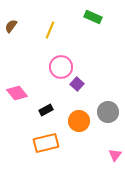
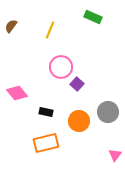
black rectangle: moved 2 px down; rotated 40 degrees clockwise
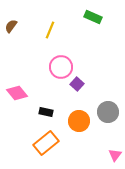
orange rectangle: rotated 25 degrees counterclockwise
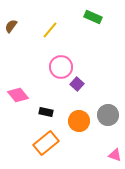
yellow line: rotated 18 degrees clockwise
pink diamond: moved 1 px right, 2 px down
gray circle: moved 3 px down
pink triangle: rotated 48 degrees counterclockwise
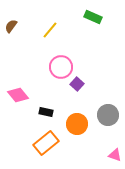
orange circle: moved 2 px left, 3 px down
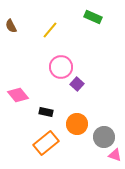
brown semicircle: rotated 64 degrees counterclockwise
gray circle: moved 4 px left, 22 px down
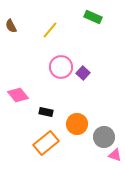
purple square: moved 6 px right, 11 px up
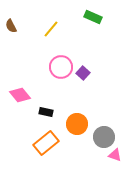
yellow line: moved 1 px right, 1 px up
pink diamond: moved 2 px right
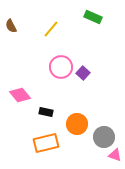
orange rectangle: rotated 25 degrees clockwise
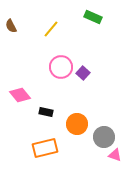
orange rectangle: moved 1 px left, 5 px down
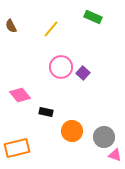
orange circle: moved 5 px left, 7 px down
orange rectangle: moved 28 px left
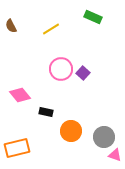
yellow line: rotated 18 degrees clockwise
pink circle: moved 2 px down
orange circle: moved 1 px left
